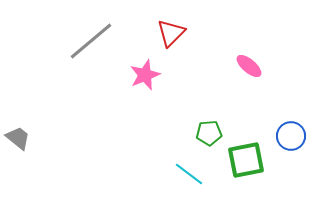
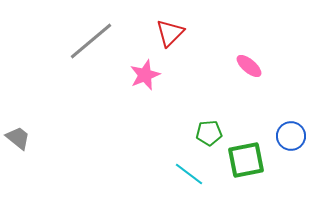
red triangle: moved 1 px left
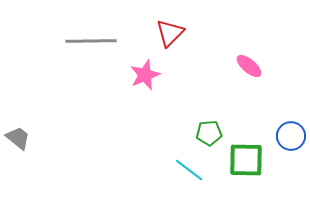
gray line: rotated 39 degrees clockwise
green square: rotated 12 degrees clockwise
cyan line: moved 4 px up
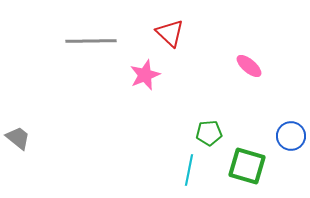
red triangle: rotated 32 degrees counterclockwise
green square: moved 1 px right, 6 px down; rotated 15 degrees clockwise
cyan line: rotated 64 degrees clockwise
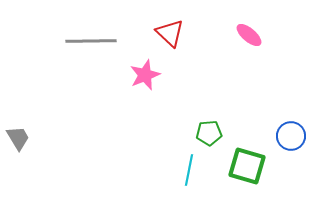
pink ellipse: moved 31 px up
gray trapezoid: rotated 20 degrees clockwise
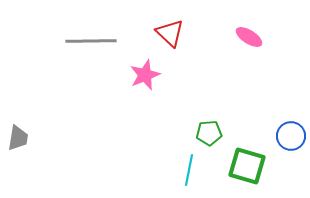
pink ellipse: moved 2 px down; rotated 8 degrees counterclockwise
gray trapezoid: rotated 40 degrees clockwise
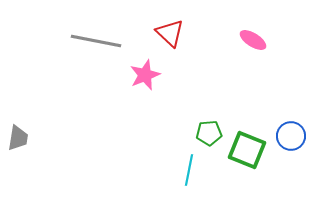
pink ellipse: moved 4 px right, 3 px down
gray line: moved 5 px right; rotated 12 degrees clockwise
green square: moved 16 px up; rotated 6 degrees clockwise
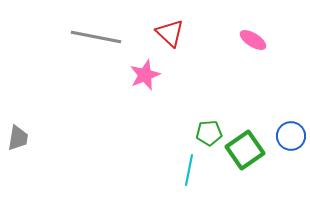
gray line: moved 4 px up
green square: moved 2 px left; rotated 33 degrees clockwise
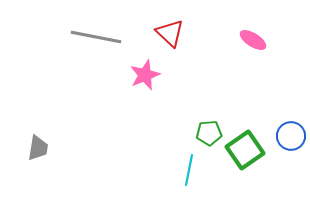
gray trapezoid: moved 20 px right, 10 px down
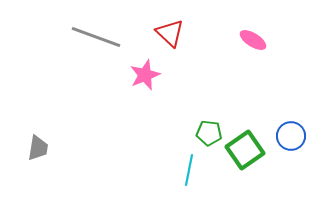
gray line: rotated 9 degrees clockwise
green pentagon: rotated 10 degrees clockwise
